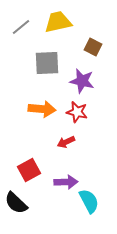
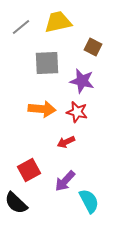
purple arrow: moved 1 px left, 1 px up; rotated 135 degrees clockwise
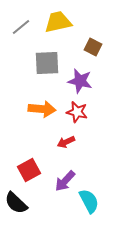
purple star: moved 2 px left
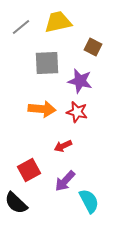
red arrow: moved 3 px left, 4 px down
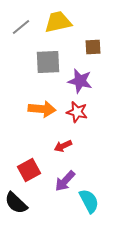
brown square: rotated 30 degrees counterclockwise
gray square: moved 1 px right, 1 px up
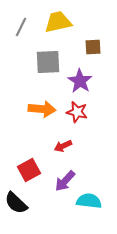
gray line: rotated 24 degrees counterclockwise
purple star: rotated 20 degrees clockwise
cyan semicircle: rotated 55 degrees counterclockwise
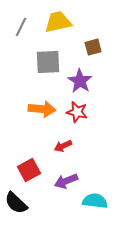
brown square: rotated 12 degrees counterclockwise
purple arrow: moved 1 px right; rotated 25 degrees clockwise
cyan semicircle: moved 6 px right
